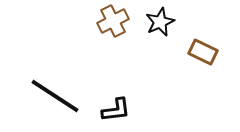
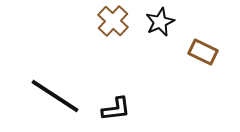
brown cross: rotated 20 degrees counterclockwise
black L-shape: moved 1 px up
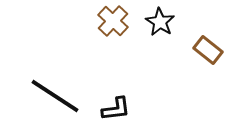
black star: rotated 16 degrees counterclockwise
brown rectangle: moved 5 px right, 2 px up; rotated 12 degrees clockwise
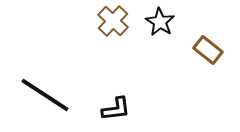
black line: moved 10 px left, 1 px up
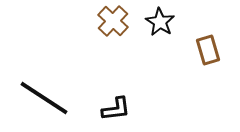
brown rectangle: rotated 36 degrees clockwise
black line: moved 1 px left, 3 px down
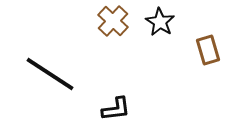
black line: moved 6 px right, 24 px up
